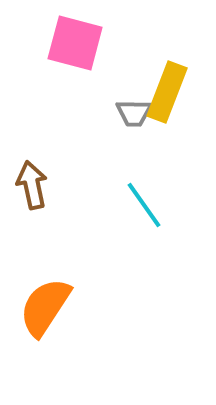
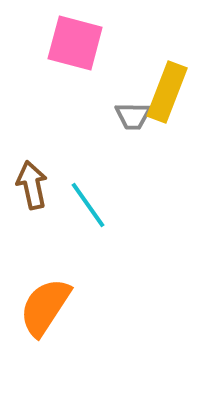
gray trapezoid: moved 1 px left, 3 px down
cyan line: moved 56 px left
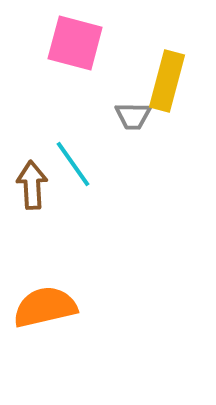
yellow rectangle: moved 11 px up; rotated 6 degrees counterclockwise
brown arrow: rotated 9 degrees clockwise
cyan line: moved 15 px left, 41 px up
orange semicircle: rotated 44 degrees clockwise
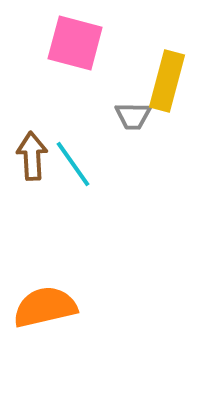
brown arrow: moved 29 px up
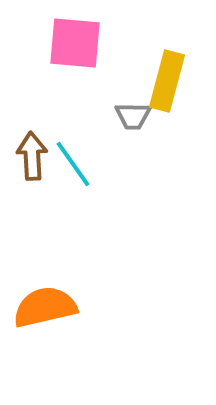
pink square: rotated 10 degrees counterclockwise
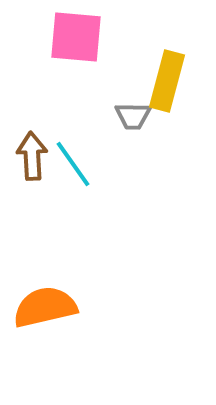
pink square: moved 1 px right, 6 px up
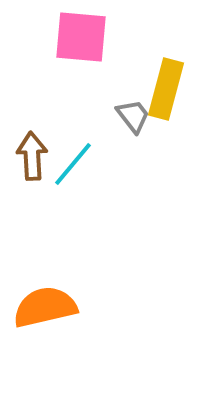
pink square: moved 5 px right
yellow rectangle: moved 1 px left, 8 px down
gray trapezoid: rotated 129 degrees counterclockwise
cyan line: rotated 75 degrees clockwise
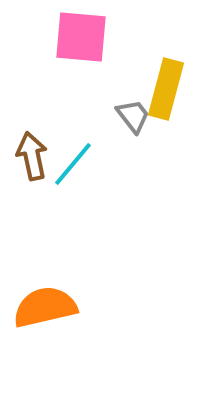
brown arrow: rotated 9 degrees counterclockwise
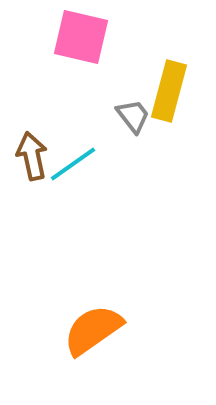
pink square: rotated 8 degrees clockwise
yellow rectangle: moved 3 px right, 2 px down
cyan line: rotated 15 degrees clockwise
orange semicircle: moved 48 px right, 23 px down; rotated 22 degrees counterclockwise
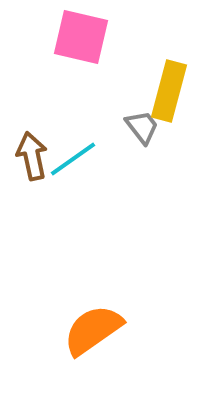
gray trapezoid: moved 9 px right, 11 px down
cyan line: moved 5 px up
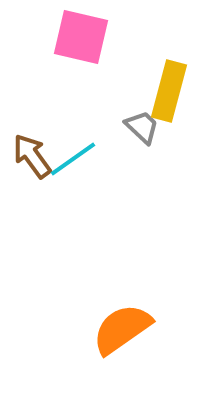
gray trapezoid: rotated 9 degrees counterclockwise
brown arrow: rotated 24 degrees counterclockwise
orange semicircle: moved 29 px right, 1 px up
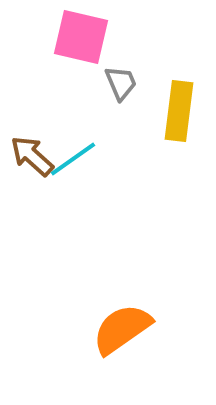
yellow rectangle: moved 10 px right, 20 px down; rotated 8 degrees counterclockwise
gray trapezoid: moved 21 px left, 44 px up; rotated 24 degrees clockwise
brown arrow: rotated 12 degrees counterclockwise
